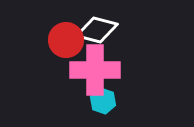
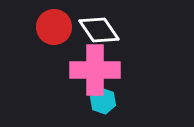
white diamond: moved 2 px right; rotated 42 degrees clockwise
red circle: moved 12 px left, 13 px up
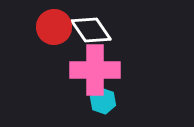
white diamond: moved 8 px left
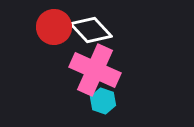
white diamond: rotated 9 degrees counterclockwise
pink cross: rotated 24 degrees clockwise
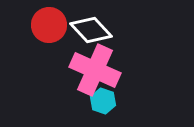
red circle: moved 5 px left, 2 px up
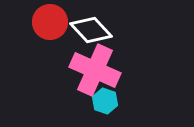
red circle: moved 1 px right, 3 px up
cyan hexagon: moved 2 px right
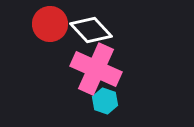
red circle: moved 2 px down
pink cross: moved 1 px right, 1 px up
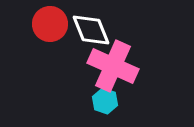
white diamond: rotated 21 degrees clockwise
pink cross: moved 17 px right, 3 px up
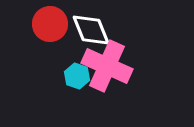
pink cross: moved 6 px left
cyan hexagon: moved 28 px left, 25 px up
